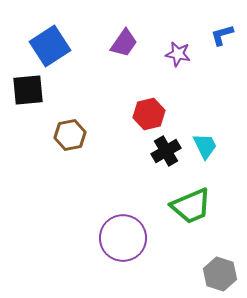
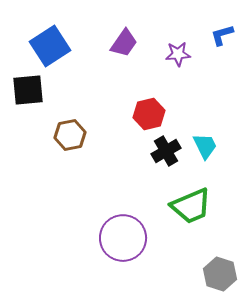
purple star: rotated 15 degrees counterclockwise
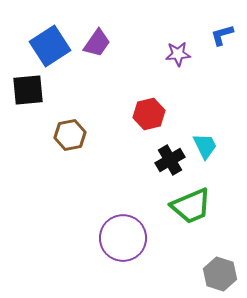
purple trapezoid: moved 27 px left
black cross: moved 4 px right, 9 px down
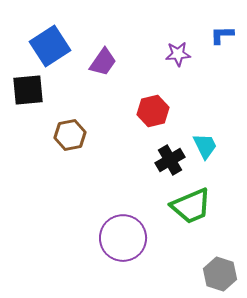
blue L-shape: rotated 15 degrees clockwise
purple trapezoid: moved 6 px right, 19 px down
red hexagon: moved 4 px right, 3 px up
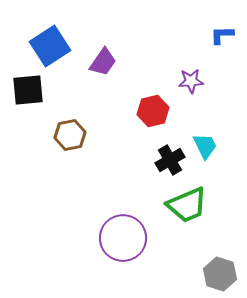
purple star: moved 13 px right, 27 px down
green trapezoid: moved 4 px left, 1 px up
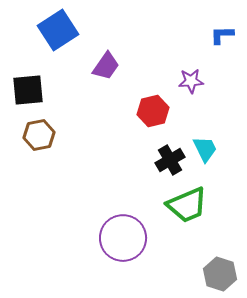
blue square: moved 8 px right, 16 px up
purple trapezoid: moved 3 px right, 4 px down
brown hexagon: moved 31 px left
cyan trapezoid: moved 3 px down
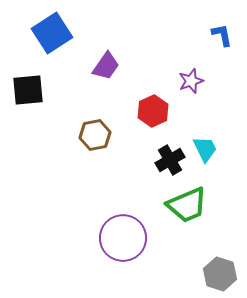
blue square: moved 6 px left, 3 px down
blue L-shape: rotated 80 degrees clockwise
purple star: rotated 15 degrees counterclockwise
red hexagon: rotated 12 degrees counterclockwise
brown hexagon: moved 56 px right
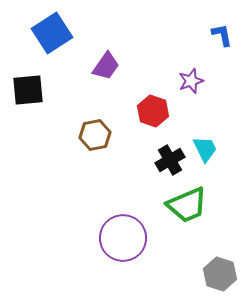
red hexagon: rotated 16 degrees counterclockwise
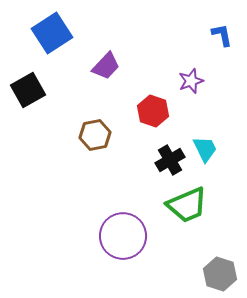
purple trapezoid: rotated 8 degrees clockwise
black square: rotated 24 degrees counterclockwise
purple circle: moved 2 px up
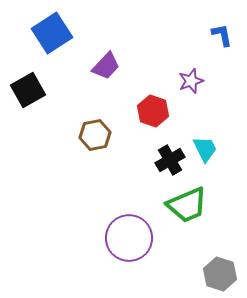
purple circle: moved 6 px right, 2 px down
